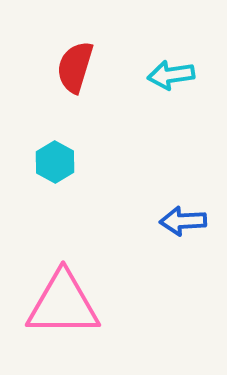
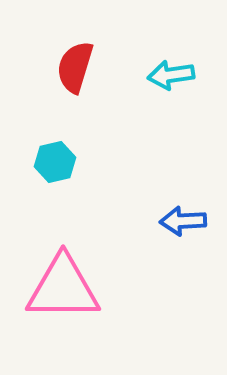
cyan hexagon: rotated 18 degrees clockwise
pink triangle: moved 16 px up
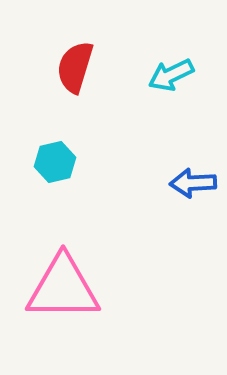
cyan arrow: rotated 18 degrees counterclockwise
blue arrow: moved 10 px right, 38 px up
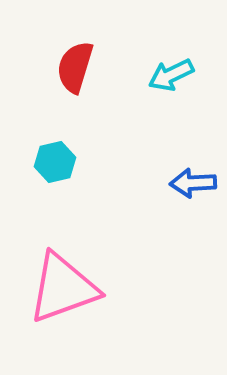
pink triangle: rotated 20 degrees counterclockwise
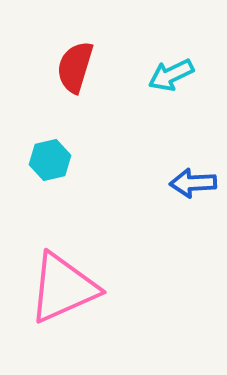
cyan hexagon: moved 5 px left, 2 px up
pink triangle: rotated 4 degrees counterclockwise
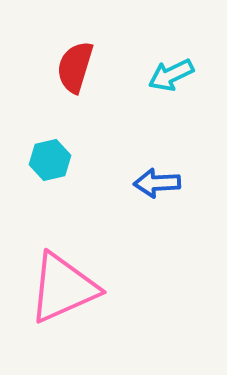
blue arrow: moved 36 px left
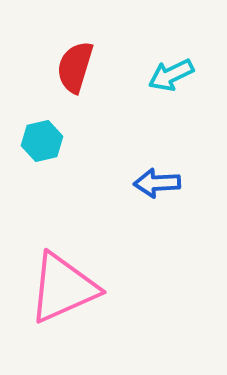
cyan hexagon: moved 8 px left, 19 px up
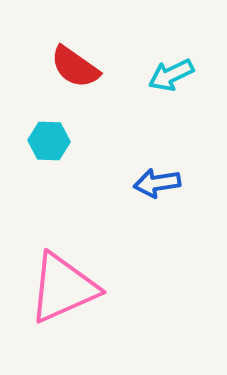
red semicircle: rotated 72 degrees counterclockwise
cyan hexagon: moved 7 px right; rotated 15 degrees clockwise
blue arrow: rotated 6 degrees counterclockwise
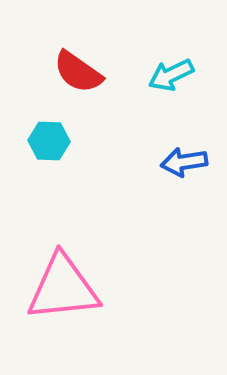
red semicircle: moved 3 px right, 5 px down
blue arrow: moved 27 px right, 21 px up
pink triangle: rotated 18 degrees clockwise
